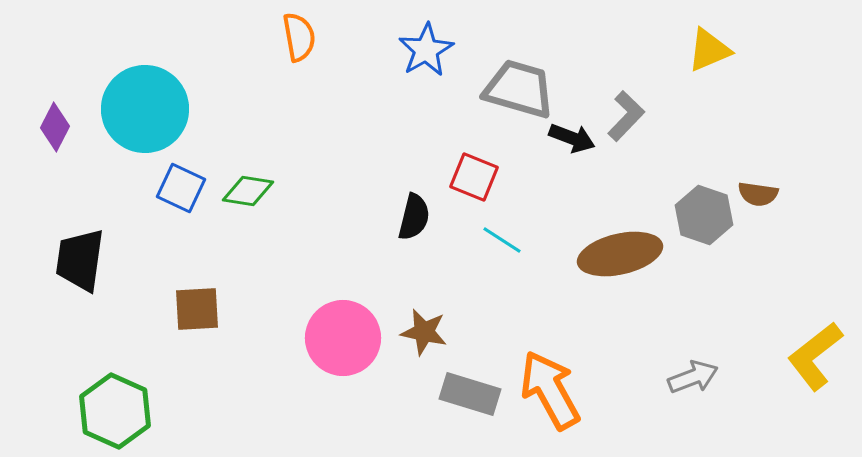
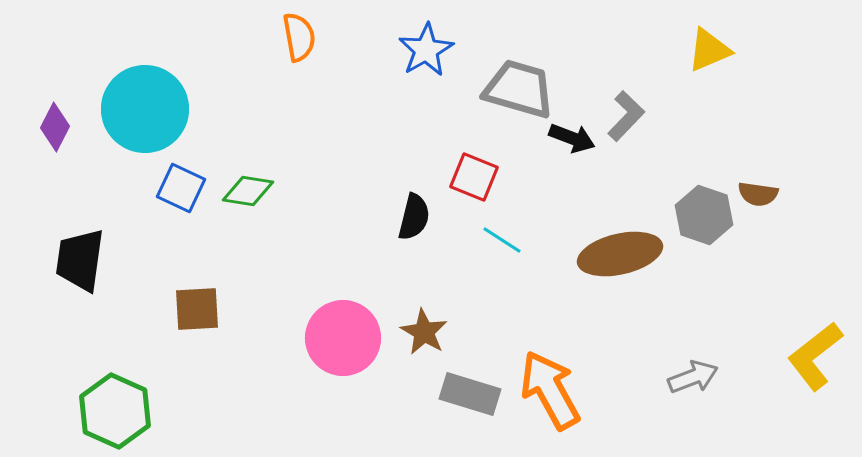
brown star: rotated 18 degrees clockwise
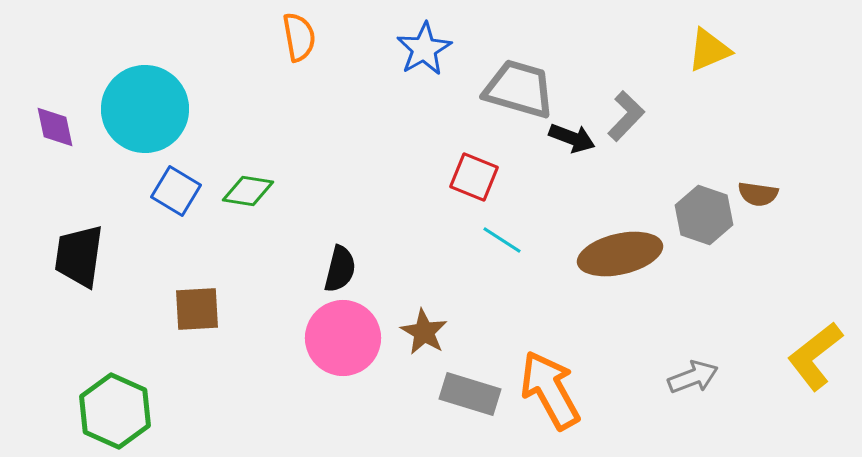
blue star: moved 2 px left, 1 px up
purple diamond: rotated 39 degrees counterclockwise
blue square: moved 5 px left, 3 px down; rotated 6 degrees clockwise
black semicircle: moved 74 px left, 52 px down
black trapezoid: moved 1 px left, 4 px up
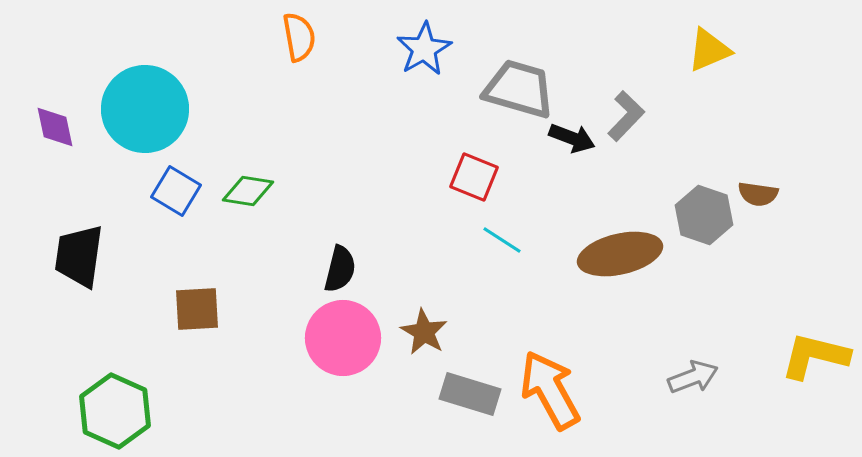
yellow L-shape: rotated 52 degrees clockwise
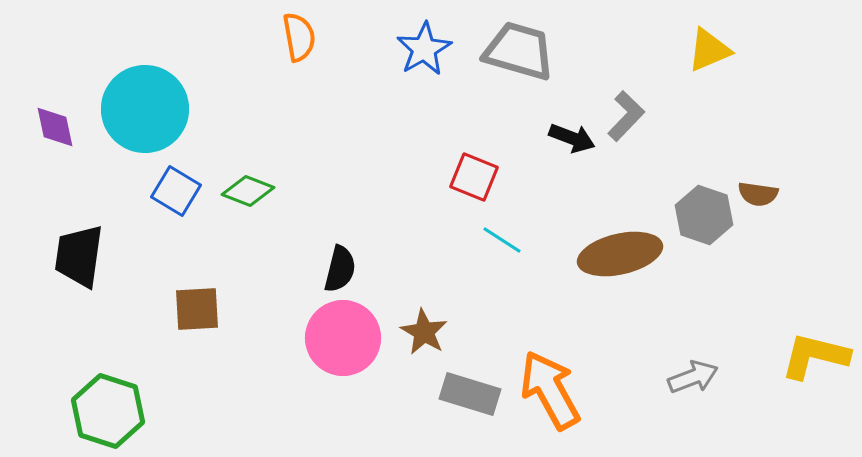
gray trapezoid: moved 38 px up
green diamond: rotated 12 degrees clockwise
green hexagon: moved 7 px left; rotated 6 degrees counterclockwise
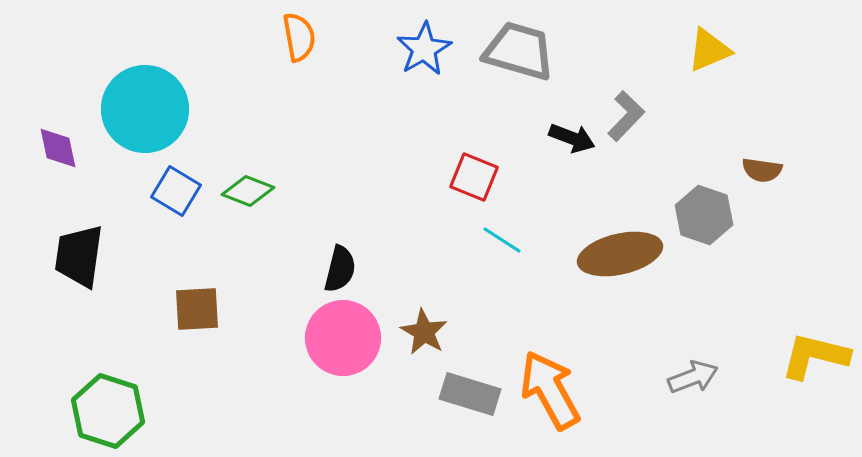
purple diamond: moved 3 px right, 21 px down
brown semicircle: moved 4 px right, 24 px up
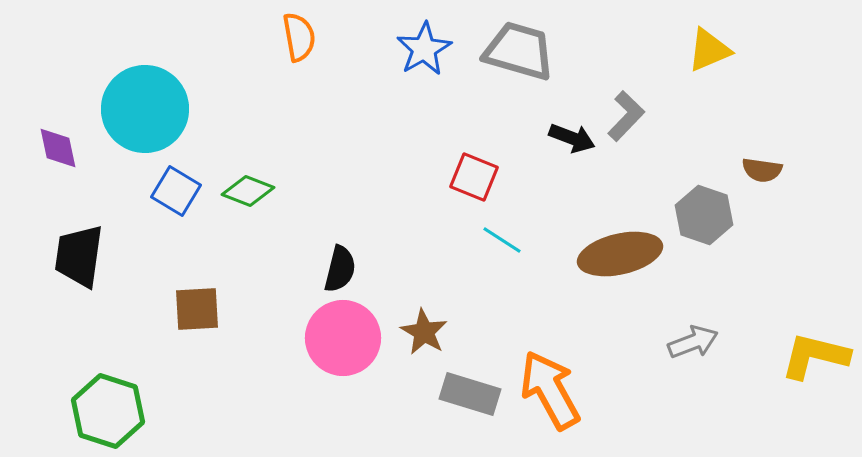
gray arrow: moved 35 px up
